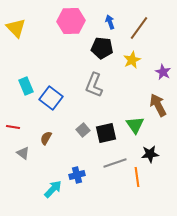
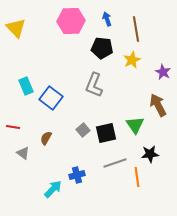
blue arrow: moved 3 px left, 3 px up
brown line: moved 3 px left, 1 px down; rotated 45 degrees counterclockwise
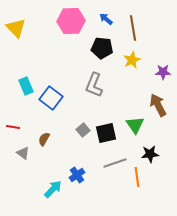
blue arrow: moved 1 px left; rotated 32 degrees counterclockwise
brown line: moved 3 px left, 1 px up
purple star: rotated 28 degrees counterclockwise
brown semicircle: moved 2 px left, 1 px down
blue cross: rotated 21 degrees counterclockwise
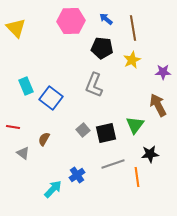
green triangle: rotated 12 degrees clockwise
gray line: moved 2 px left, 1 px down
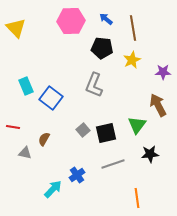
green triangle: moved 2 px right
gray triangle: moved 2 px right; rotated 24 degrees counterclockwise
orange line: moved 21 px down
